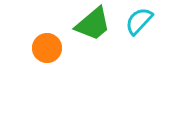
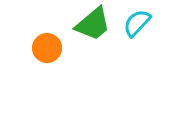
cyan semicircle: moved 2 px left, 2 px down
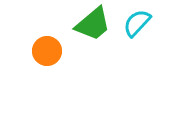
orange circle: moved 3 px down
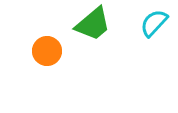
cyan semicircle: moved 17 px right
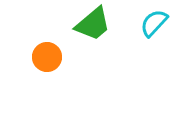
orange circle: moved 6 px down
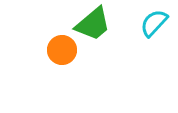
orange circle: moved 15 px right, 7 px up
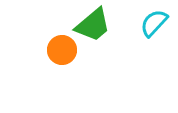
green trapezoid: moved 1 px down
